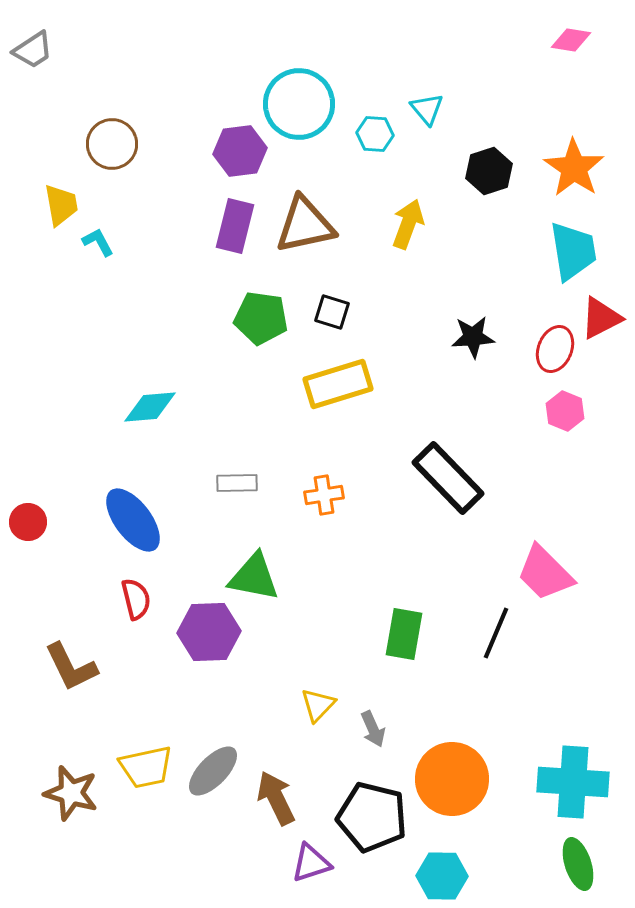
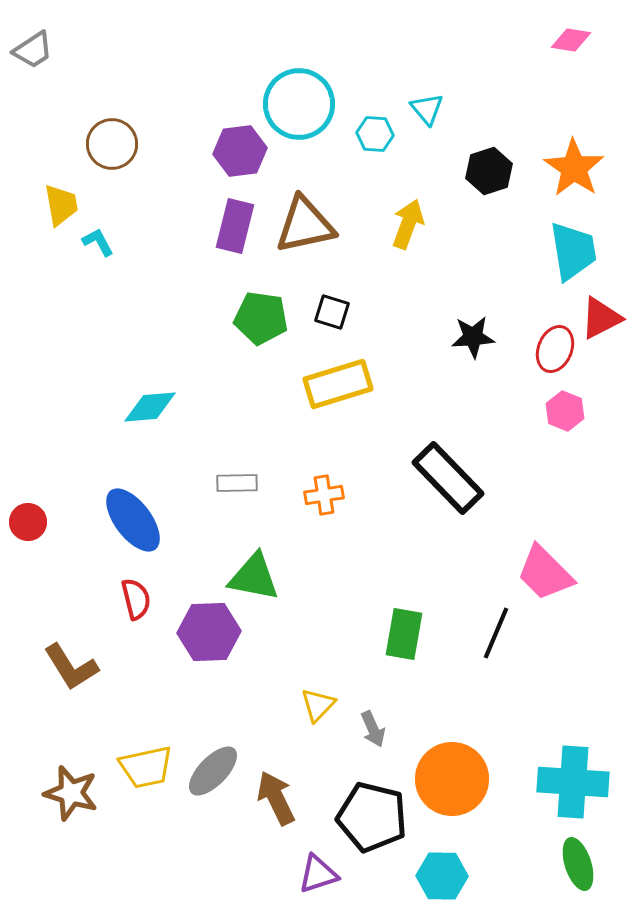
brown L-shape at (71, 667): rotated 6 degrees counterclockwise
purple triangle at (311, 863): moved 7 px right, 11 px down
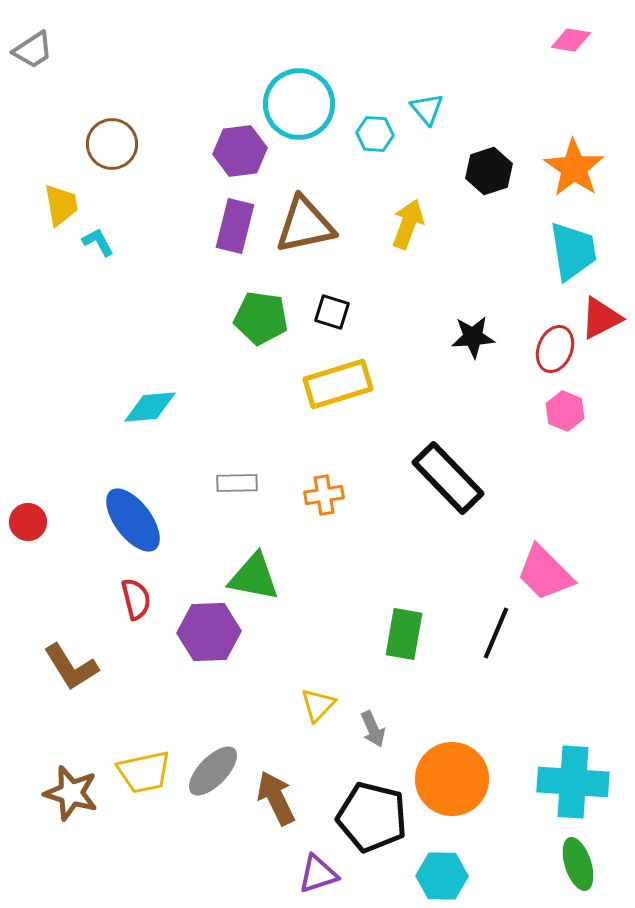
yellow trapezoid at (146, 767): moved 2 px left, 5 px down
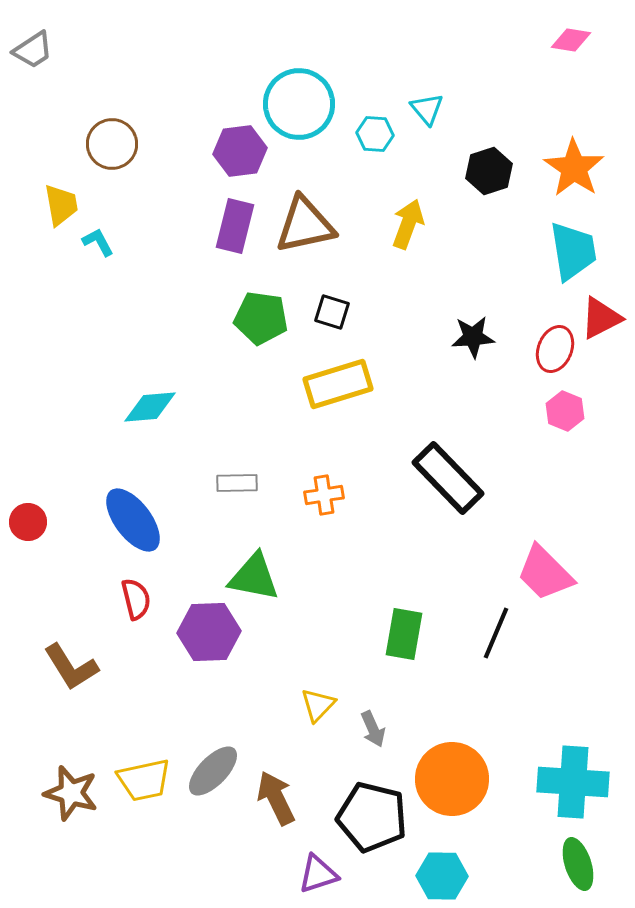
yellow trapezoid at (144, 772): moved 8 px down
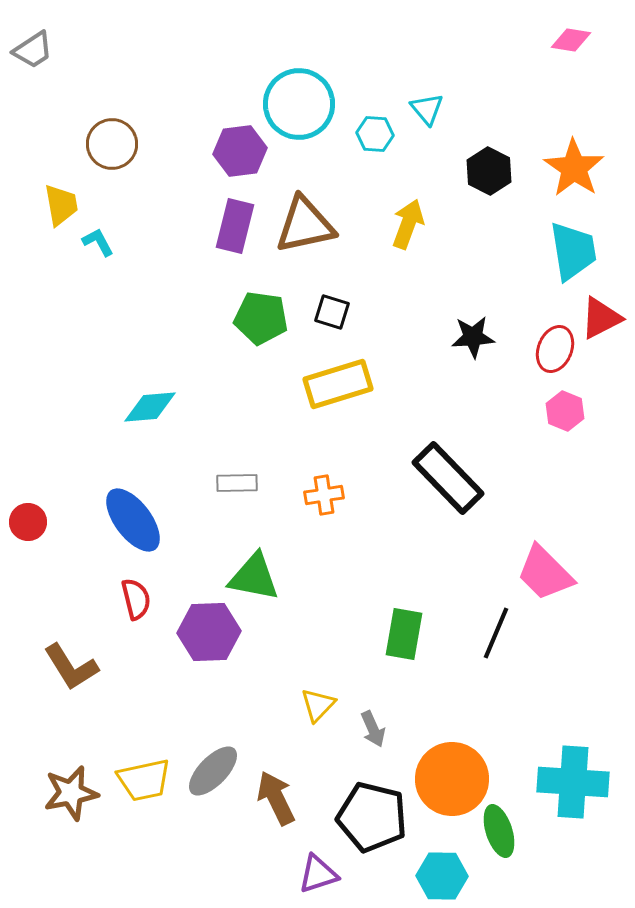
black hexagon at (489, 171): rotated 15 degrees counterclockwise
brown star at (71, 793): rotated 28 degrees counterclockwise
green ellipse at (578, 864): moved 79 px left, 33 px up
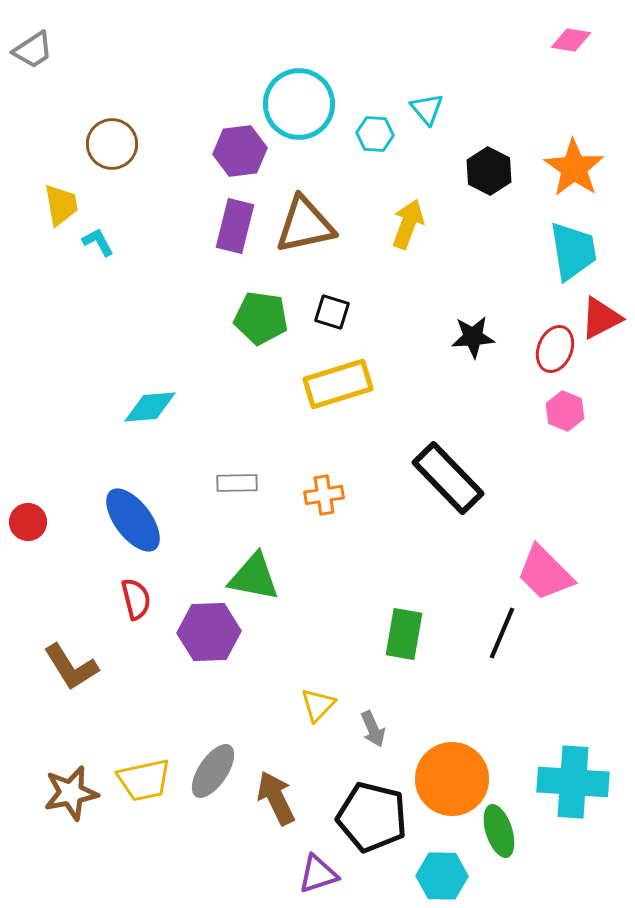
black line at (496, 633): moved 6 px right
gray ellipse at (213, 771): rotated 10 degrees counterclockwise
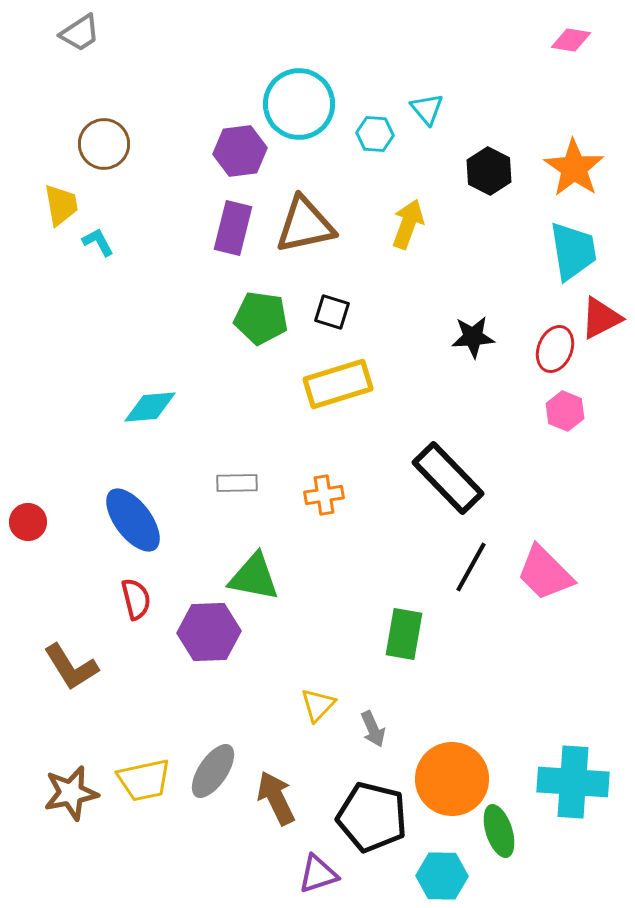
gray trapezoid at (33, 50): moved 47 px right, 17 px up
brown circle at (112, 144): moved 8 px left
purple rectangle at (235, 226): moved 2 px left, 2 px down
black line at (502, 633): moved 31 px left, 66 px up; rotated 6 degrees clockwise
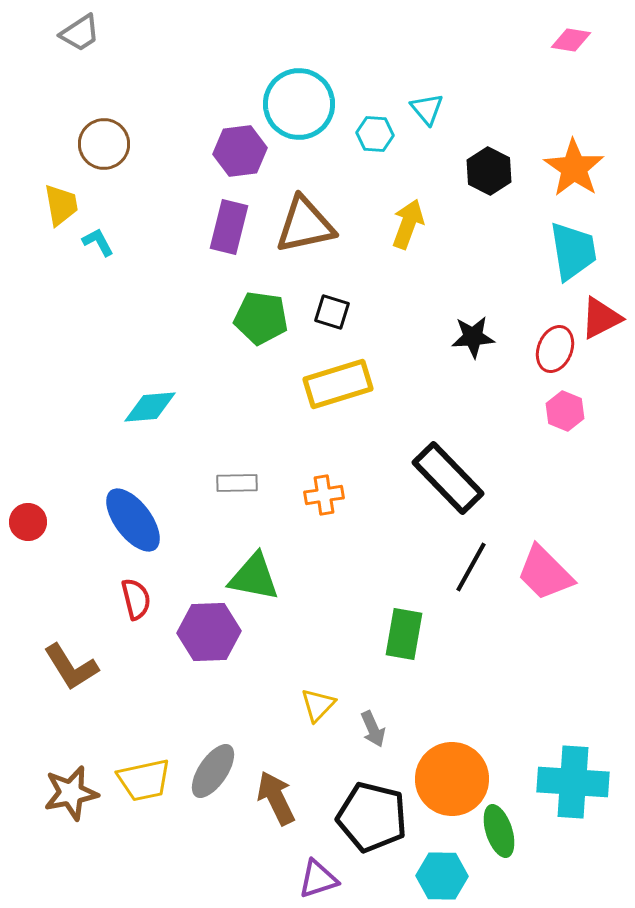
purple rectangle at (233, 228): moved 4 px left, 1 px up
purple triangle at (318, 874): moved 5 px down
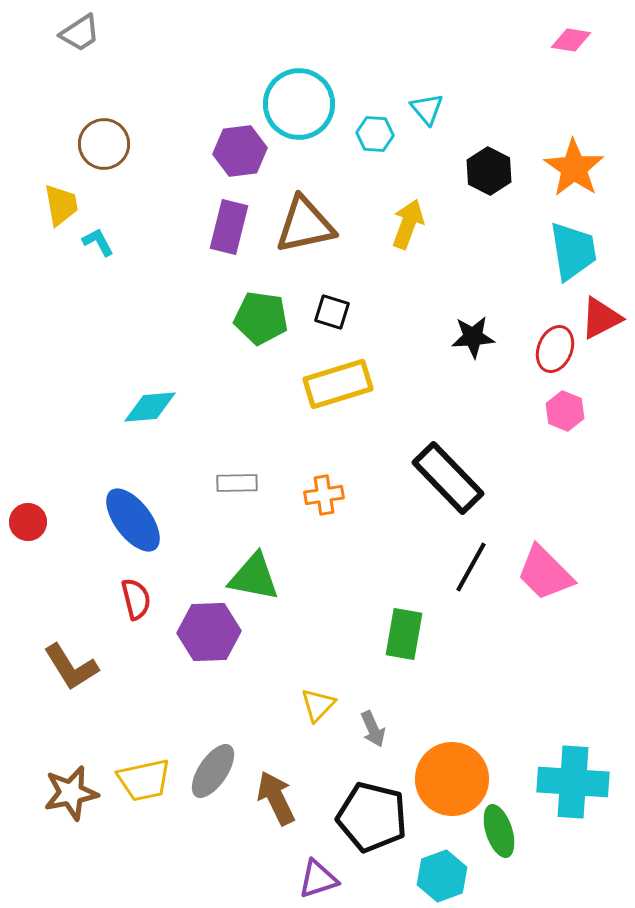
cyan hexagon at (442, 876): rotated 21 degrees counterclockwise
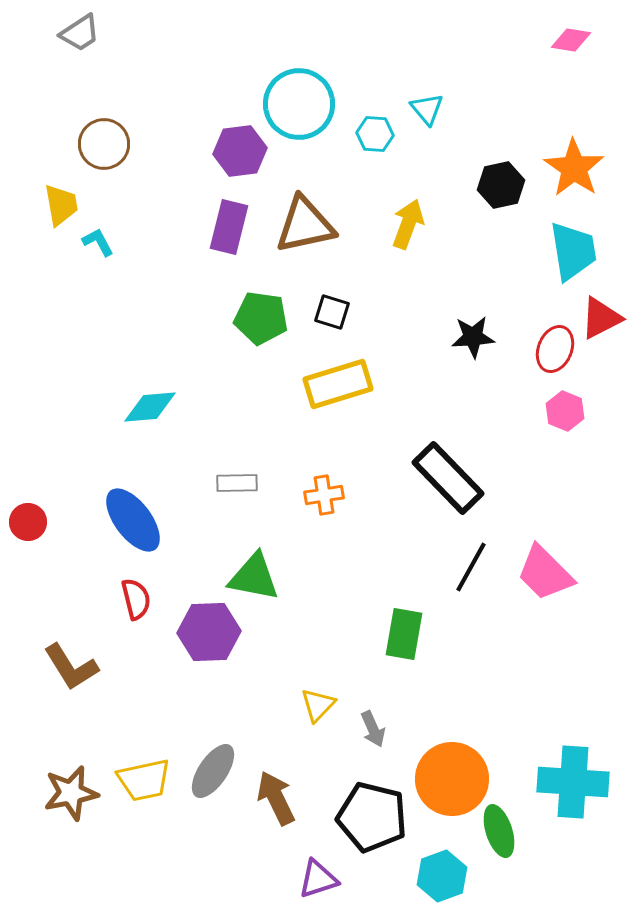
black hexagon at (489, 171): moved 12 px right, 14 px down; rotated 21 degrees clockwise
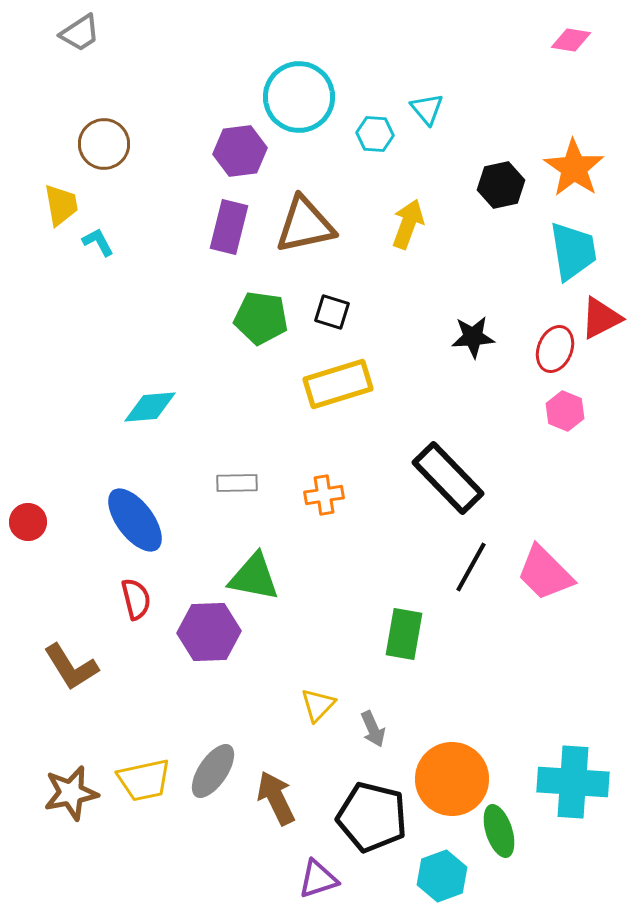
cyan circle at (299, 104): moved 7 px up
blue ellipse at (133, 520): moved 2 px right
